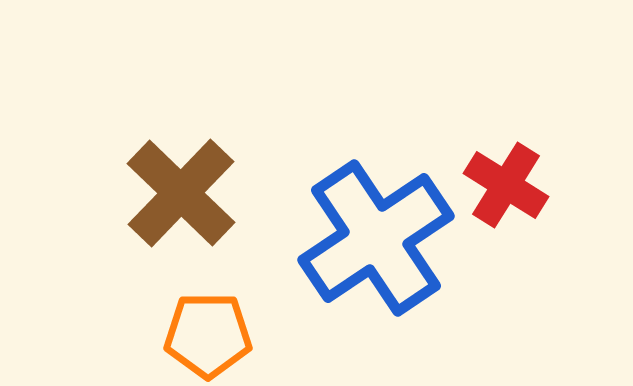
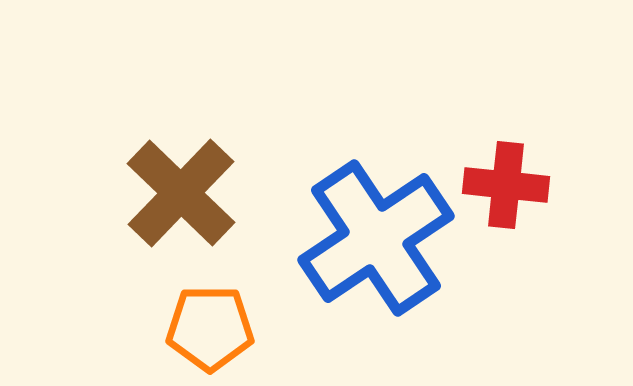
red cross: rotated 26 degrees counterclockwise
orange pentagon: moved 2 px right, 7 px up
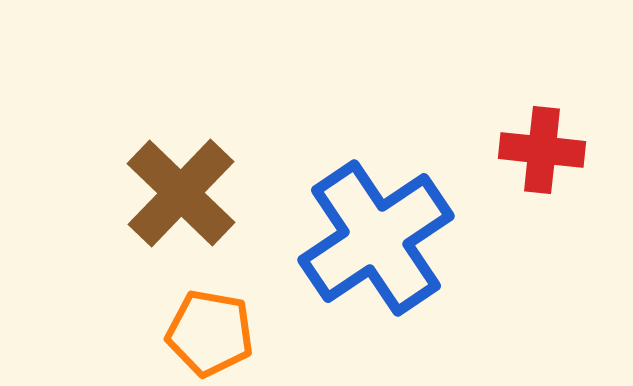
red cross: moved 36 px right, 35 px up
orange pentagon: moved 5 px down; rotated 10 degrees clockwise
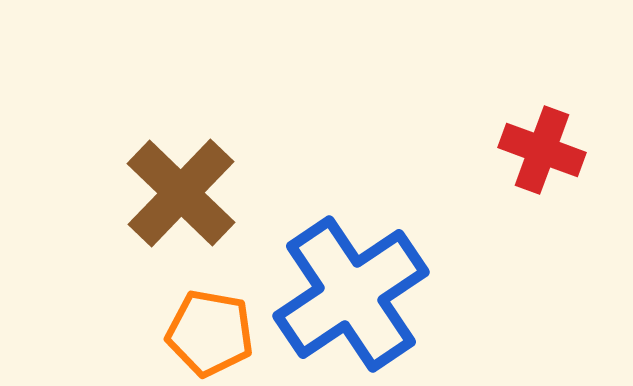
red cross: rotated 14 degrees clockwise
blue cross: moved 25 px left, 56 px down
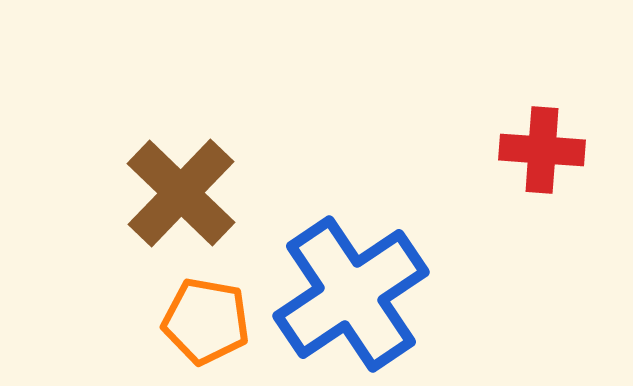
red cross: rotated 16 degrees counterclockwise
orange pentagon: moved 4 px left, 12 px up
